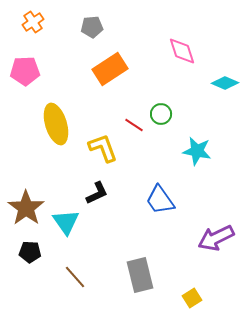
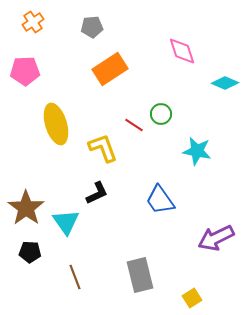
brown line: rotated 20 degrees clockwise
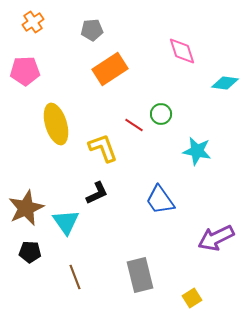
gray pentagon: moved 3 px down
cyan diamond: rotated 16 degrees counterclockwise
brown star: rotated 12 degrees clockwise
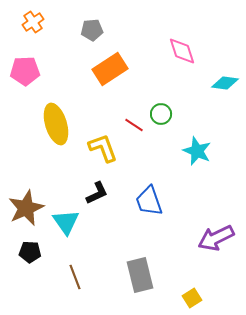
cyan star: rotated 12 degrees clockwise
blue trapezoid: moved 11 px left, 1 px down; rotated 16 degrees clockwise
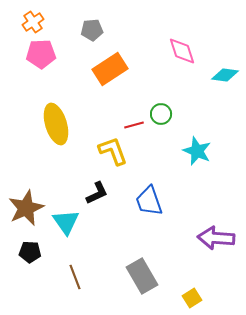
pink pentagon: moved 16 px right, 17 px up
cyan diamond: moved 8 px up
red line: rotated 48 degrees counterclockwise
yellow L-shape: moved 10 px right, 3 px down
purple arrow: rotated 30 degrees clockwise
gray rectangle: moved 2 px right, 1 px down; rotated 16 degrees counterclockwise
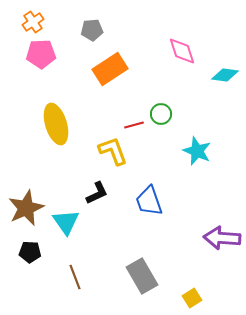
purple arrow: moved 6 px right
